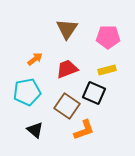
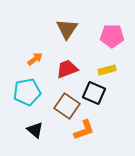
pink pentagon: moved 4 px right, 1 px up
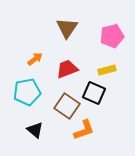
brown triangle: moved 1 px up
pink pentagon: rotated 15 degrees counterclockwise
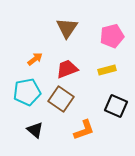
black square: moved 22 px right, 13 px down
brown square: moved 6 px left, 7 px up
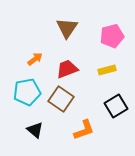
black square: rotated 35 degrees clockwise
